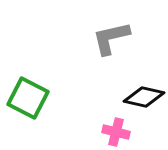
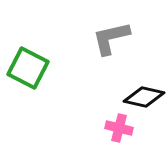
green square: moved 30 px up
pink cross: moved 3 px right, 4 px up
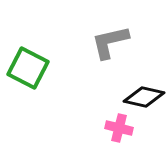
gray L-shape: moved 1 px left, 4 px down
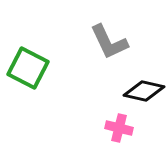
gray L-shape: moved 1 px left; rotated 102 degrees counterclockwise
black diamond: moved 6 px up
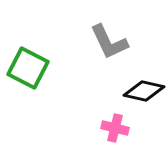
pink cross: moved 4 px left
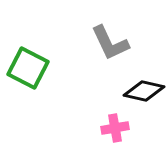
gray L-shape: moved 1 px right, 1 px down
pink cross: rotated 24 degrees counterclockwise
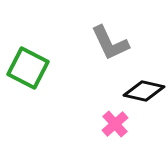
pink cross: moved 4 px up; rotated 32 degrees counterclockwise
